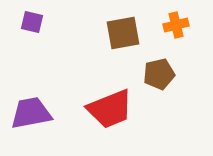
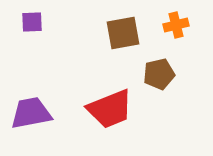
purple square: rotated 15 degrees counterclockwise
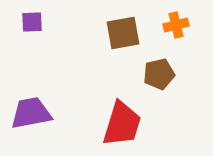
red trapezoid: moved 12 px right, 15 px down; rotated 51 degrees counterclockwise
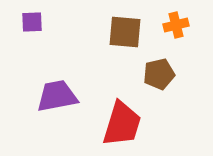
brown square: moved 2 px right, 1 px up; rotated 15 degrees clockwise
purple trapezoid: moved 26 px right, 17 px up
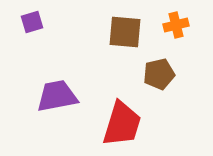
purple square: rotated 15 degrees counterclockwise
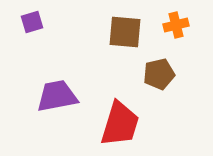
red trapezoid: moved 2 px left
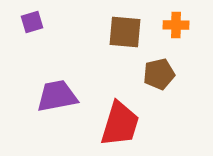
orange cross: rotated 15 degrees clockwise
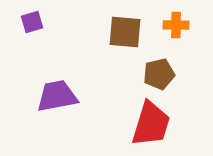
red trapezoid: moved 31 px right
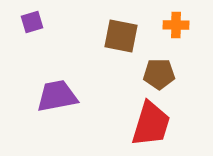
brown square: moved 4 px left, 4 px down; rotated 6 degrees clockwise
brown pentagon: rotated 12 degrees clockwise
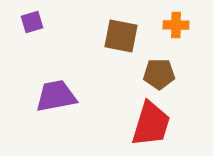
purple trapezoid: moved 1 px left
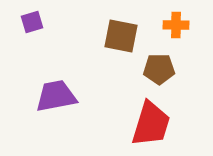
brown pentagon: moved 5 px up
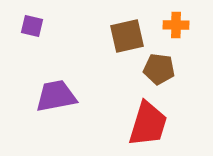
purple square: moved 4 px down; rotated 30 degrees clockwise
brown square: moved 6 px right; rotated 24 degrees counterclockwise
brown pentagon: rotated 8 degrees clockwise
red trapezoid: moved 3 px left
